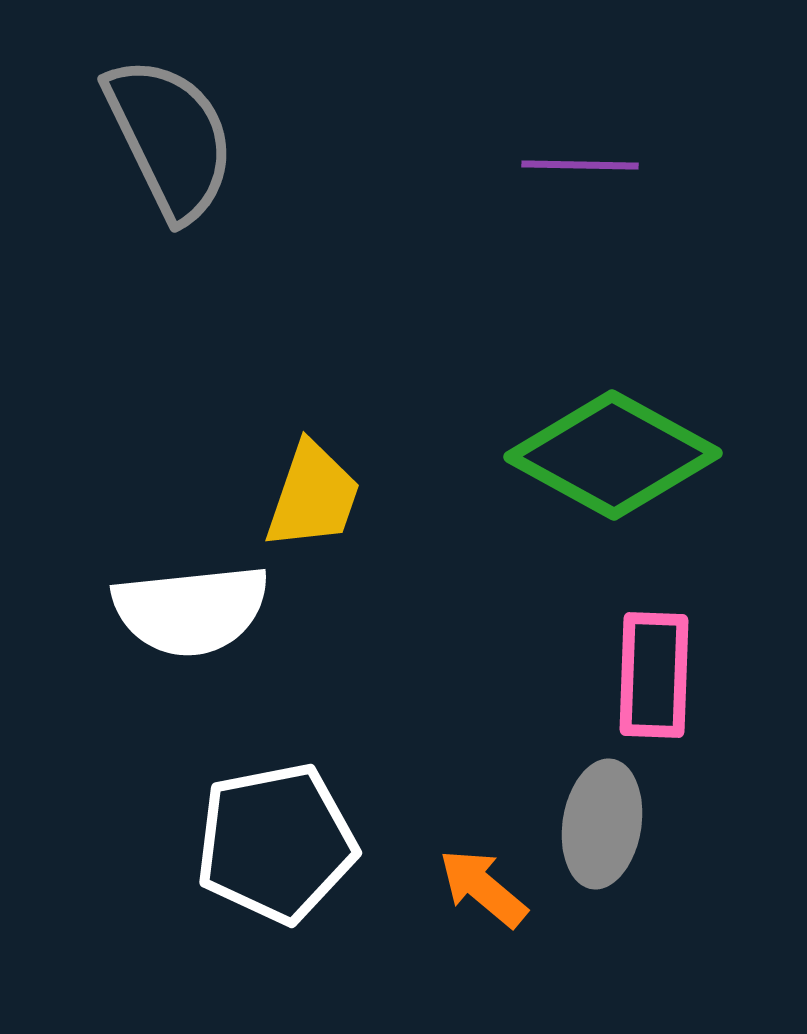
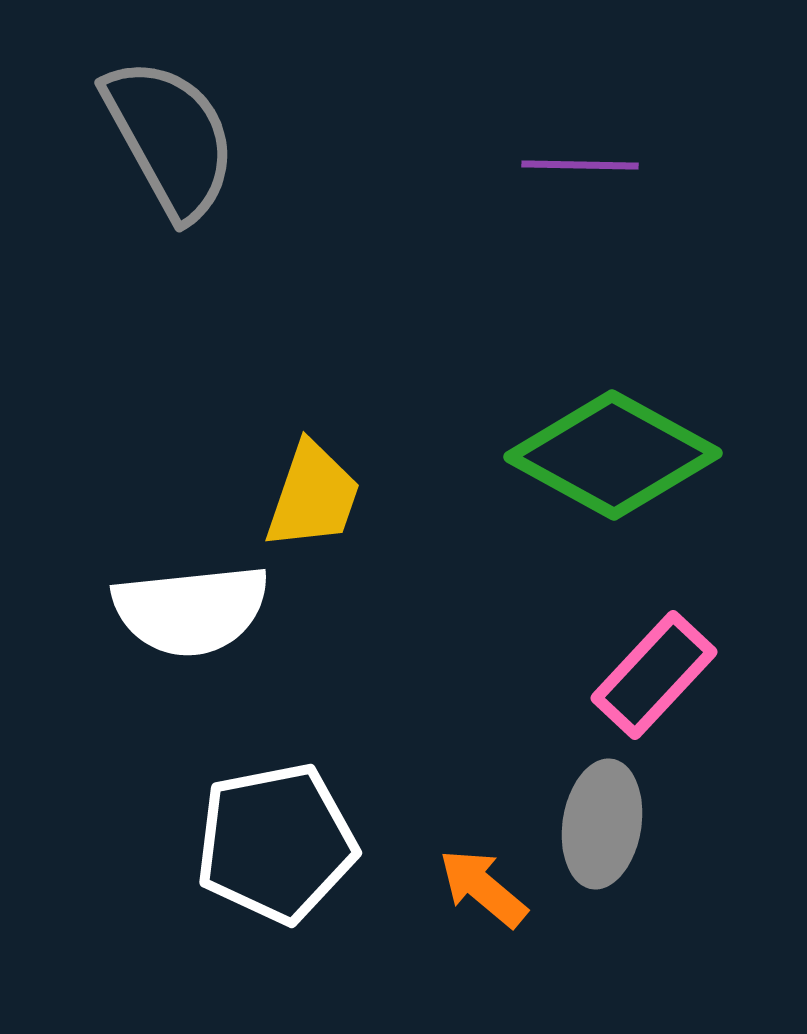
gray semicircle: rotated 3 degrees counterclockwise
pink rectangle: rotated 41 degrees clockwise
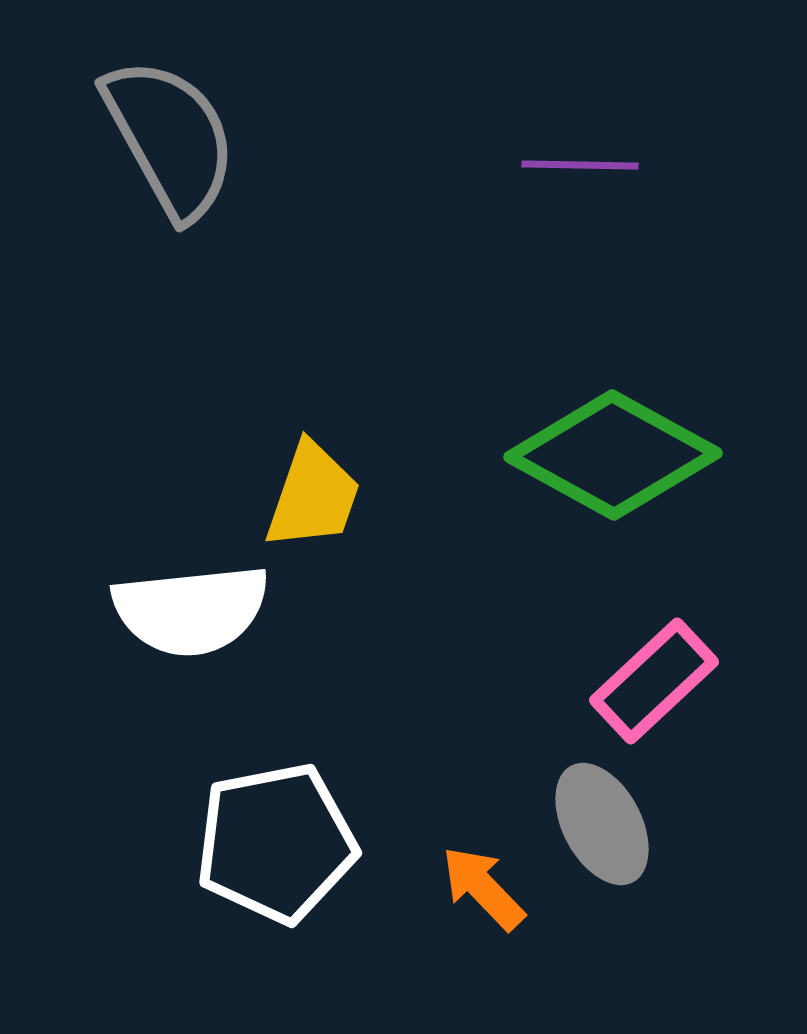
pink rectangle: moved 6 px down; rotated 4 degrees clockwise
gray ellipse: rotated 37 degrees counterclockwise
orange arrow: rotated 6 degrees clockwise
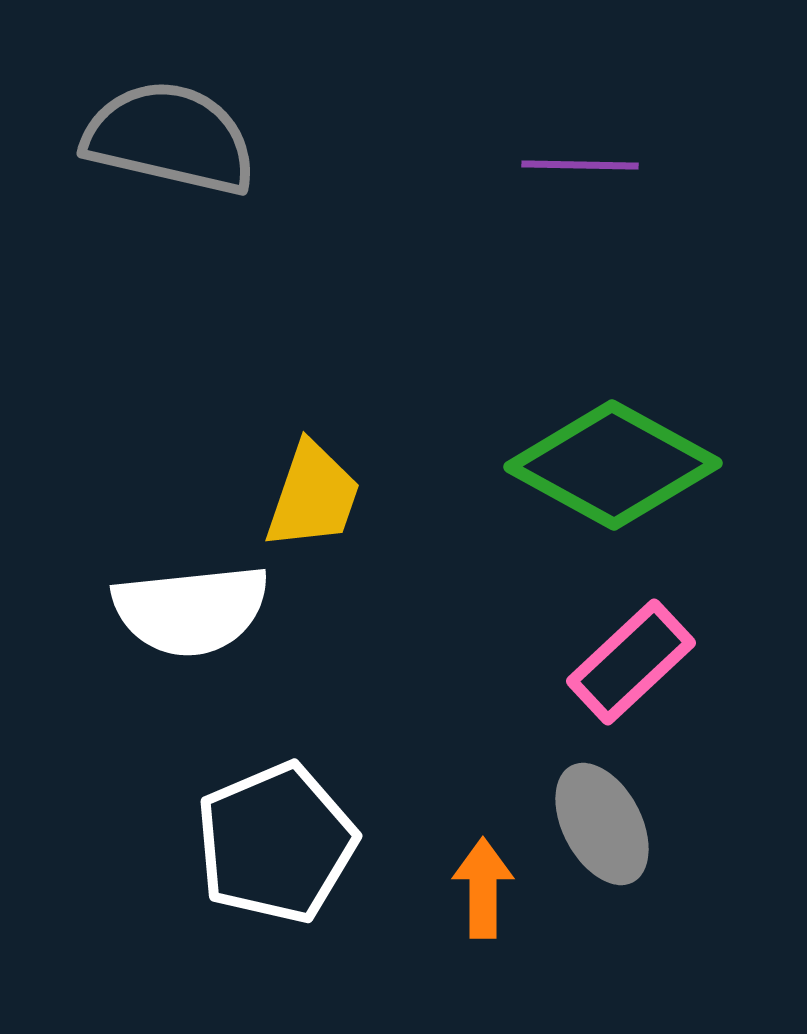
gray semicircle: rotated 48 degrees counterclockwise
green diamond: moved 10 px down
pink rectangle: moved 23 px left, 19 px up
white pentagon: rotated 12 degrees counterclockwise
orange arrow: rotated 44 degrees clockwise
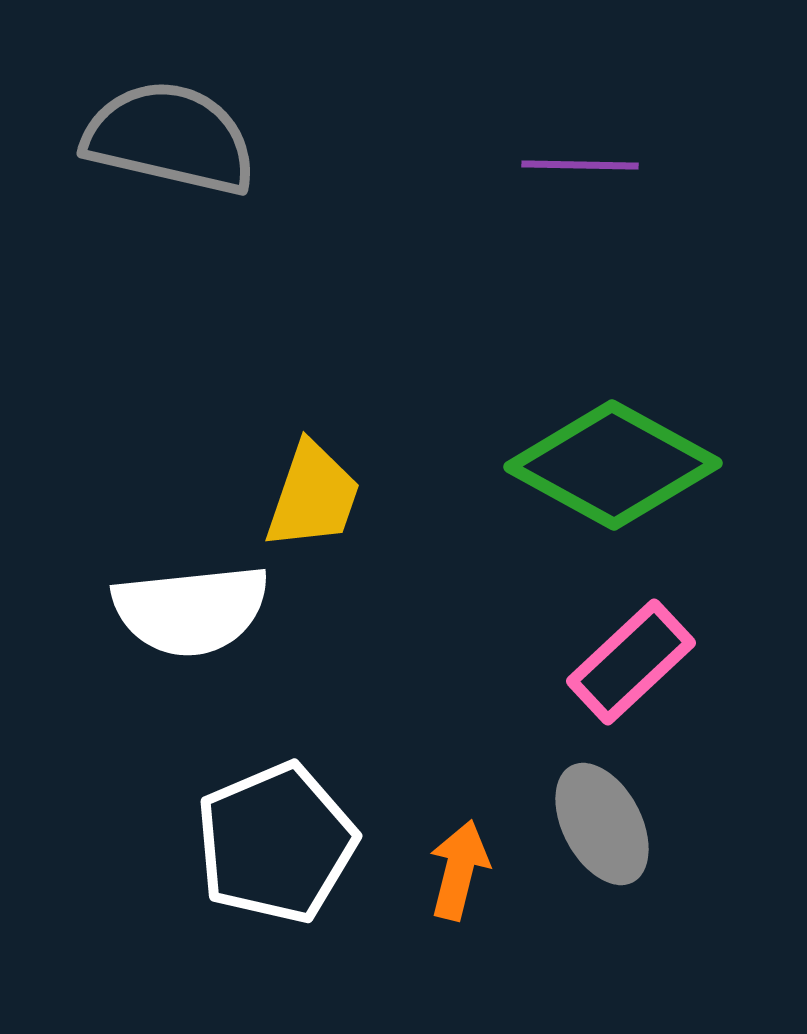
orange arrow: moved 24 px left, 18 px up; rotated 14 degrees clockwise
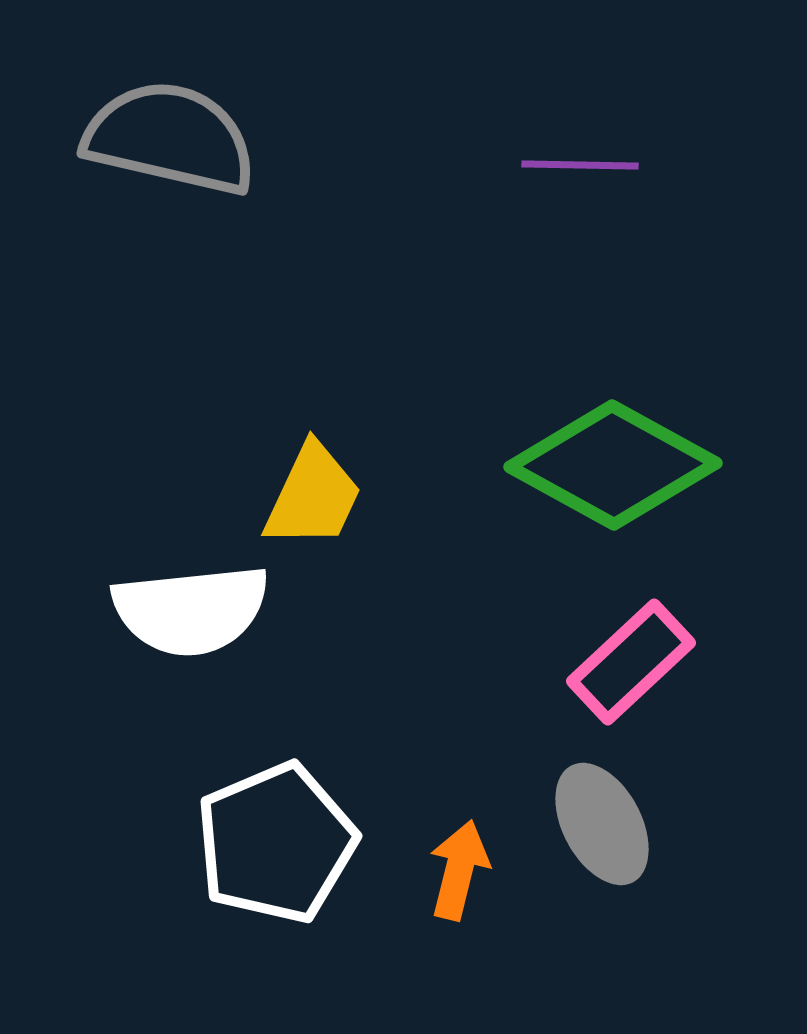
yellow trapezoid: rotated 6 degrees clockwise
